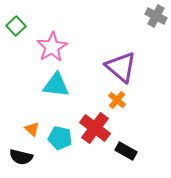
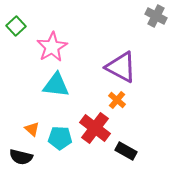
purple triangle: rotated 12 degrees counterclockwise
cyan pentagon: rotated 10 degrees counterclockwise
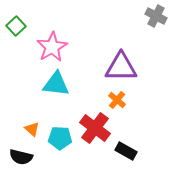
purple triangle: rotated 28 degrees counterclockwise
cyan triangle: moved 1 px up
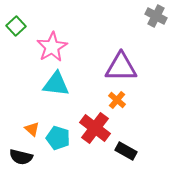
cyan pentagon: moved 2 px left; rotated 15 degrees clockwise
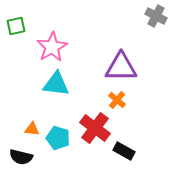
green square: rotated 30 degrees clockwise
orange triangle: rotated 35 degrees counterclockwise
black rectangle: moved 2 px left
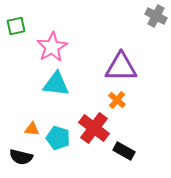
red cross: moved 1 px left
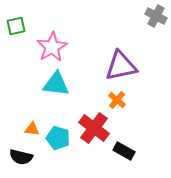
purple triangle: moved 1 px up; rotated 12 degrees counterclockwise
